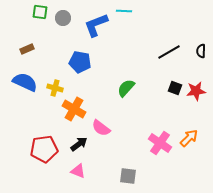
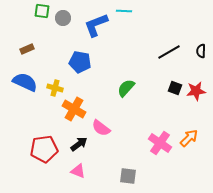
green square: moved 2 px right, 1 px up
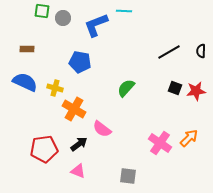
brown rectangle: rotated 24 degrees clockwise
pink semicircle: moved 1 px right, 1 px down
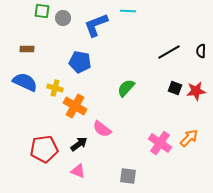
cyan line: moved 4 px right
orange cross: moved 1 px right, 3 px up
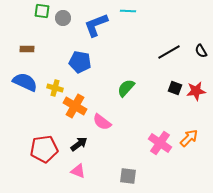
black semicircle: rotated 32 degrees counterclockwise
pink semicircle: moved 7 px up
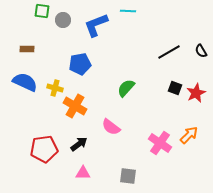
gray circle: moved 2 px down
blue pentagon: moved 2 px down; rotated 20 degrees counterclockwise
red star: moved 2 px down; rotated 18 degrees counterclockwise
pink semicircle: moved 9 px right, 5 px down
orange arrow: moved 3 px up
pink triangle: moved 5 px right, 2 px down; rotated 21 degrees counterclockwise
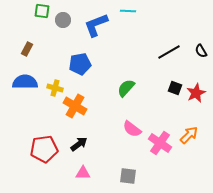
brown rectangle: rotated 64 degrees counterclockwise
blue semicircle: rotated 25 degrees counterclockwise
pink semicircle: moved 21 px right, 2 px down
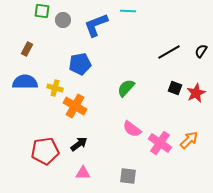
black semicircle: rotated 64 degrees clockwise
orange arrow: moved 5 px down
red pentagon: moved 1 px right, 2 px down
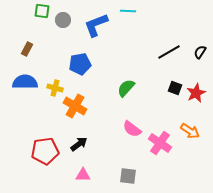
black semicircle: moved 1 px left, 1 px down
orange arrow: moved 1 px right, 9 px up; rotated 78 degrees clockwise
pink triangle: moved 2 px down
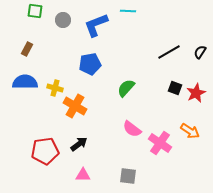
green square: moved 7 px left
blue pentagon: moved 10 px right
